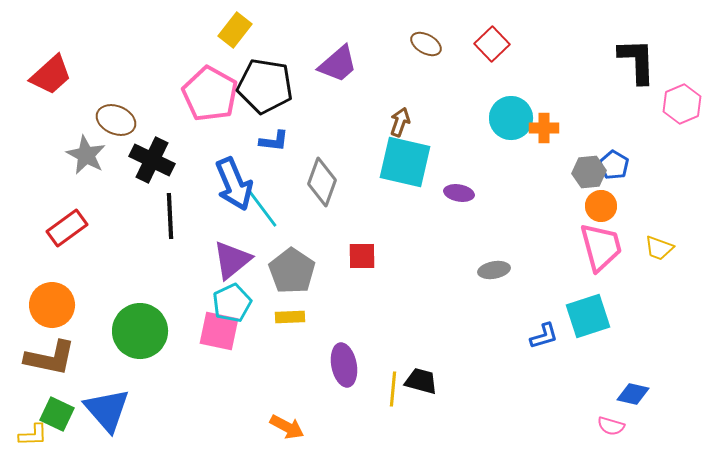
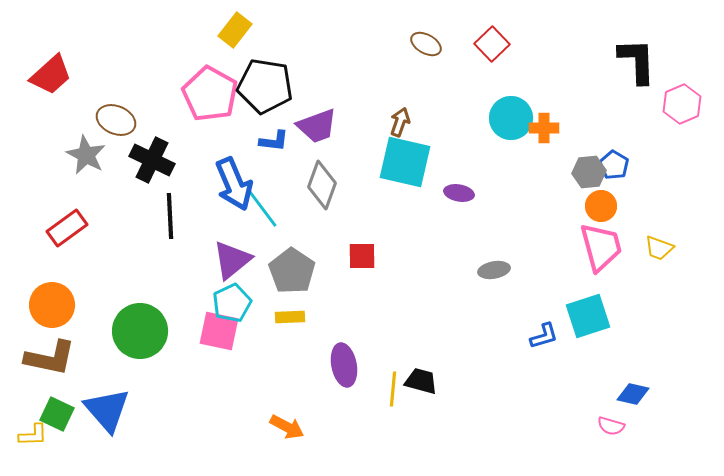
purple trapezoid at (338, 64): moved 21 px left, 62 px down; rotated 21 degrees clockwise
gray diamond at (322, 182): moved 3 px down
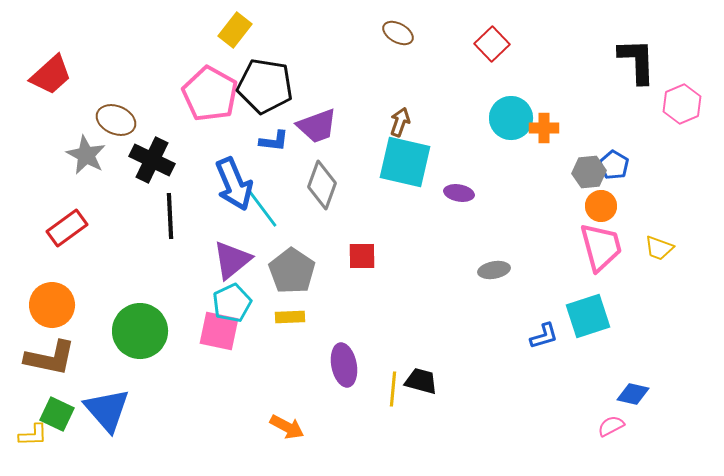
brown ellipse at (426, 44): moved 28 px left, 11 px up
pink semicircle at (611, 426): rotated 136 degrees clockwise
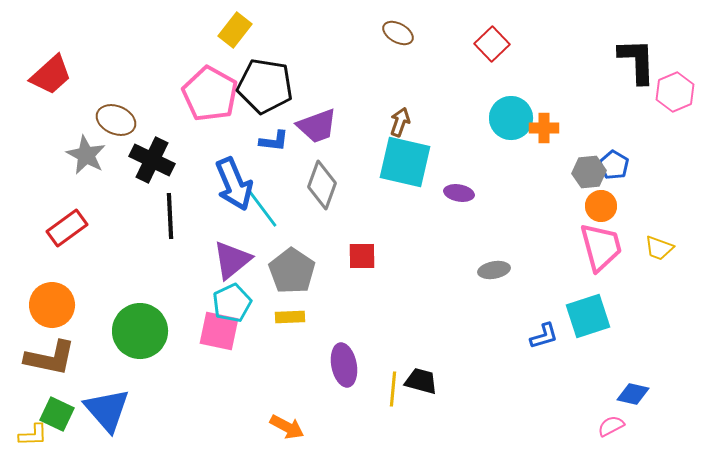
pink hexagon at (682, 104): moved 7 px left, 12 px up
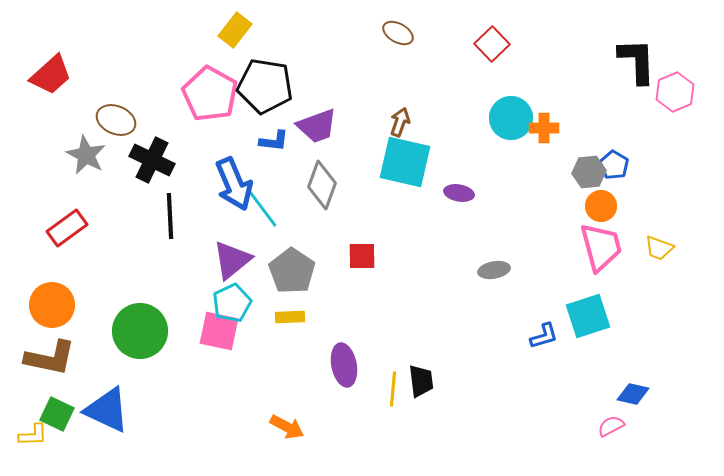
black trapezoid at (421, 381): rotated 68 degrees clockwise
blue triangle at (107, 410): rotated 24 degrees counterclockwise
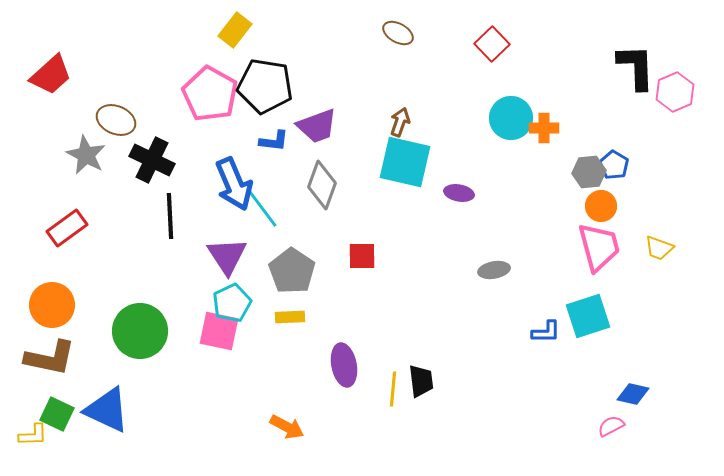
black L-shape at (637, 61): moved 1 px left, 6 px down
pink trapezoid at (601, 247): moved 2 px left
purple triangle at (232, 260): moved 5 px left, 4 px up; rotated 24 degrees counterclockwise
blue L-shape at (544, 336): moved 2 px right, 4 px up; rotated 16 degrees clockwise
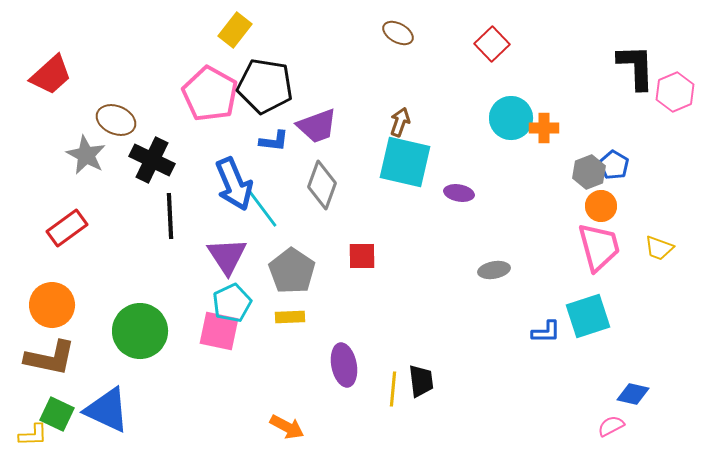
gray hexagon at (589, 172): rotated 16 degrees counterclockwise
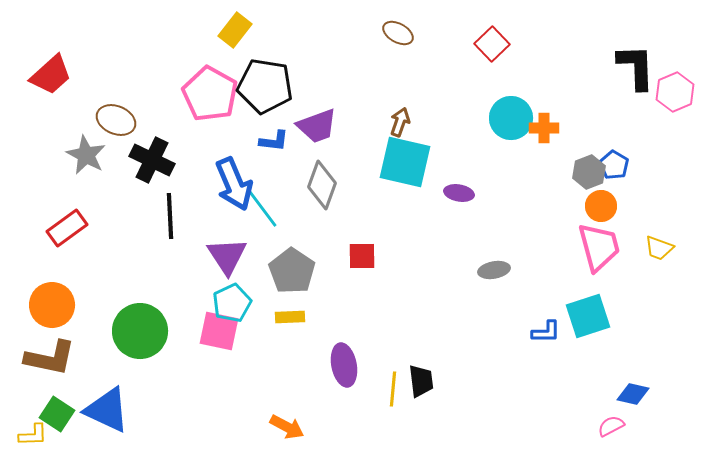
green square at (57, 414): rotated 8 degrees clockwise
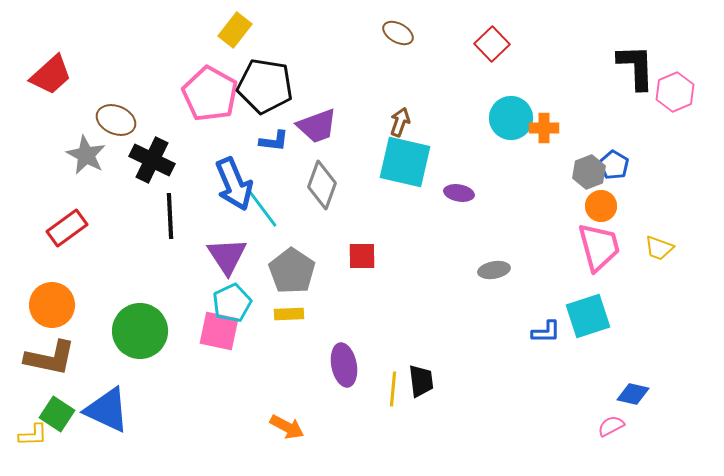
yellow rectangle at (290, 317): moved 1 px left, 3 px up
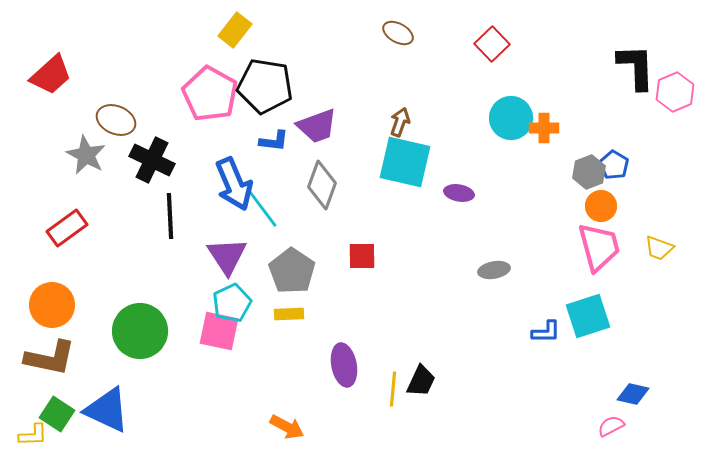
black trapezoid at (421, 381): rotated 32 degrees clockwise
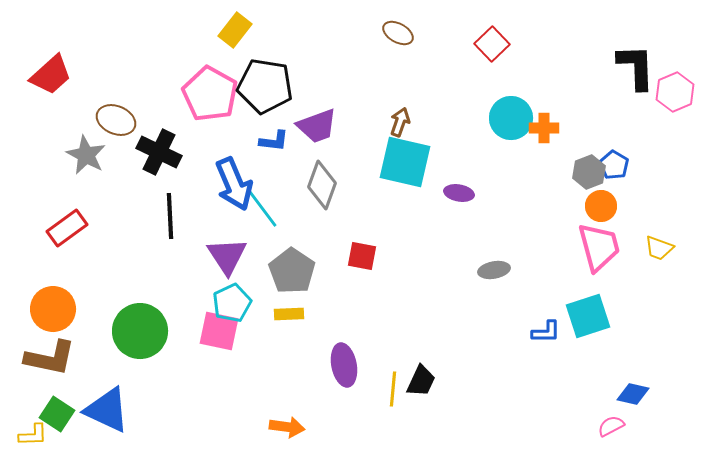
black cross at (152, 160): moved 7 px right, 8 px up
red square at (362, 256): rotated 12 degrees clockwise
orange circle at (52, 305): moved 1 px right, 4 px down
orange arrow at (287, 427): rotated 20 degrees counterclockwise
